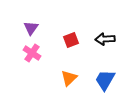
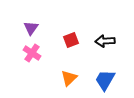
black arrow: moved 2 px down
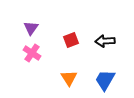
orange triangle: rotated 18 degrees counterclockwise
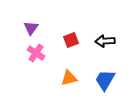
pink cross: moved 4 px right
orange triangle: rotated 48 degrees clockwise
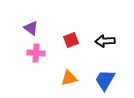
purple triangle: rotated 28 degrees counterclockwise
pink cross: rotated 30 degrees counterclockwise
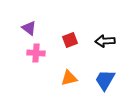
purple triangle: moved 2 px left
red square: moved 1 px left
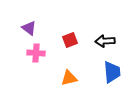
blue trapezoid: moved 7 px right, 8 px up; rotated 145 degrees clockwise
